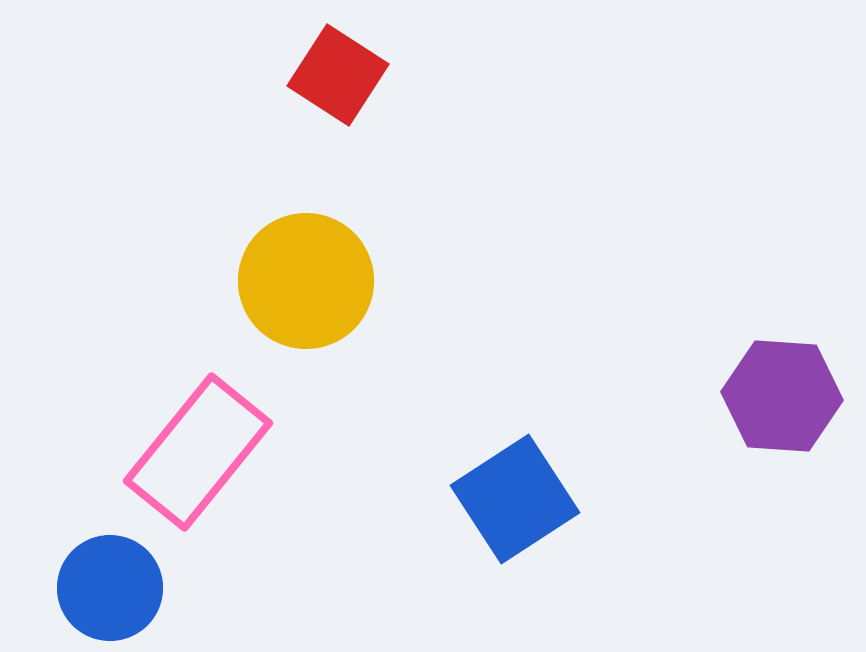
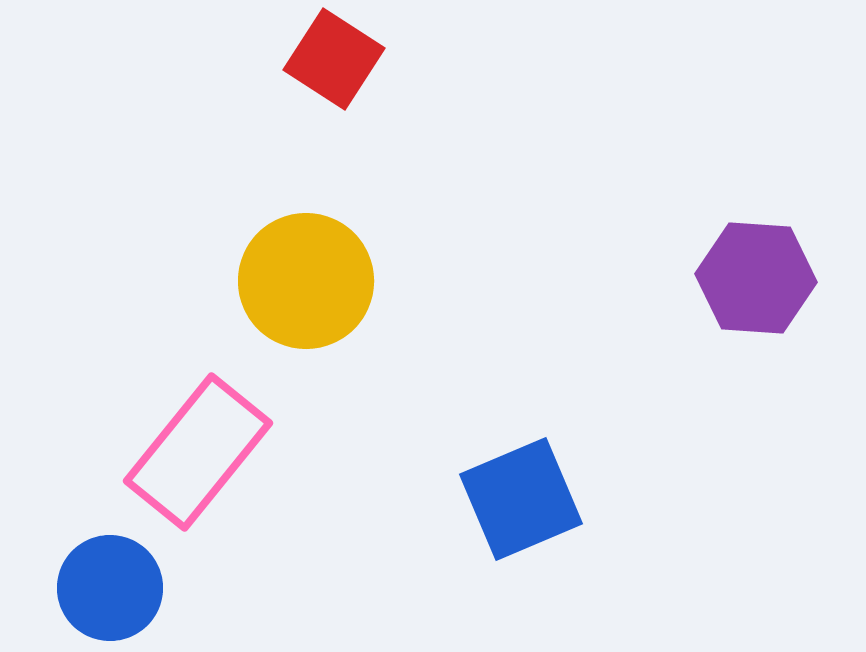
red square: moved 4 px left, 16 px up
purple hexagon: moved 26 px left, 118 px up
blue square: moved 6 px right; rotated 10 degrees clockwise
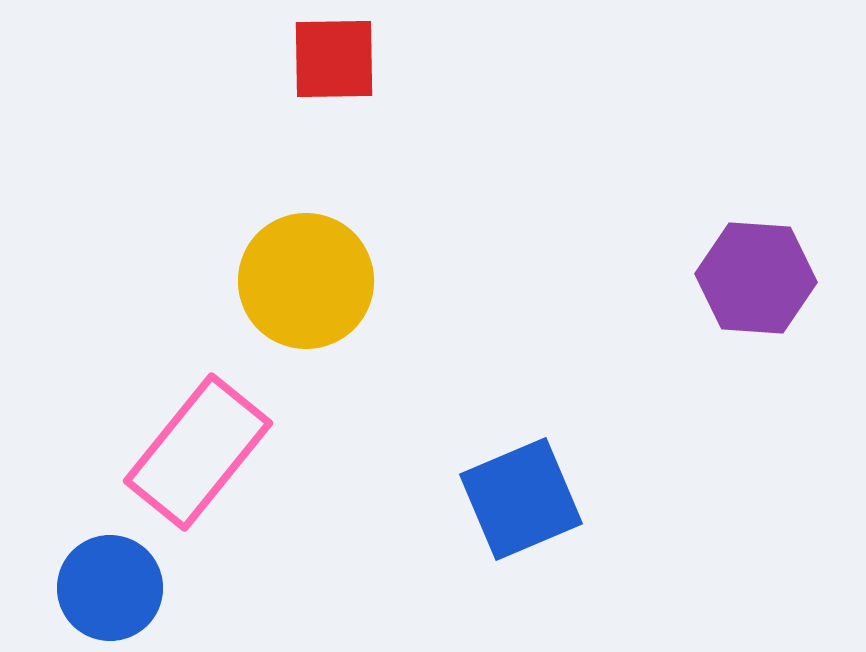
red square: rotated 34 degrees counterclockwise
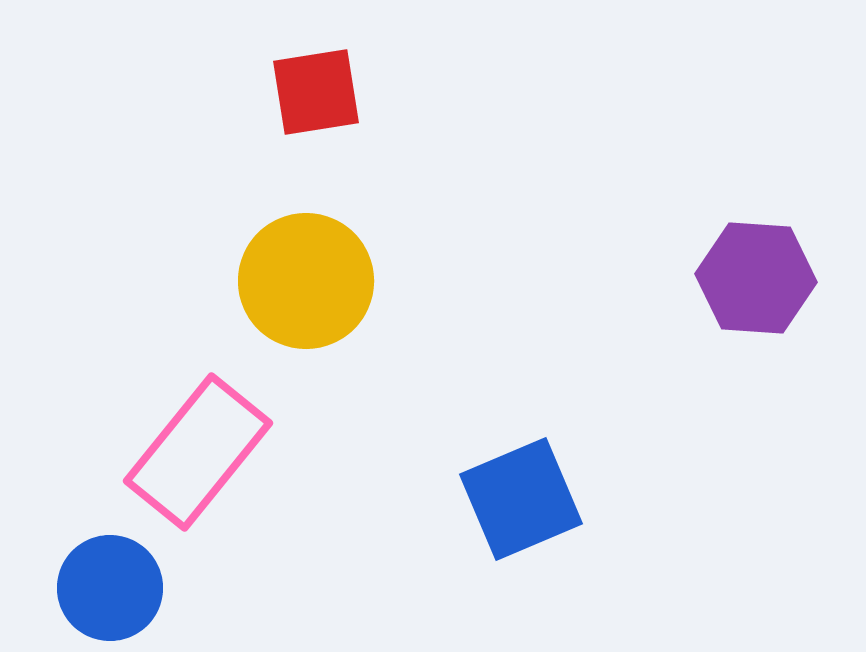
red square: moved 18 px left, 33 px down; rotated 8 degrees counterclockwise
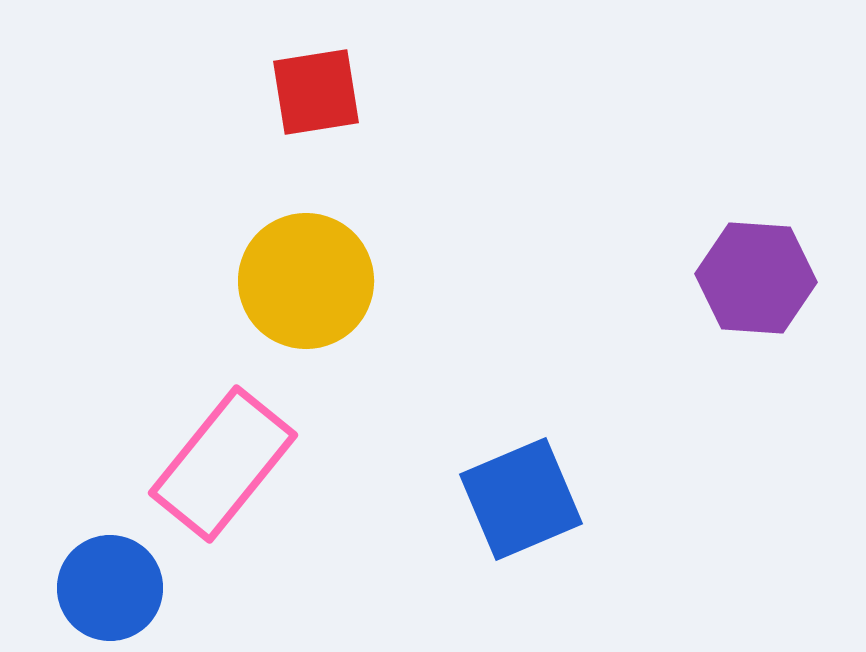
pink rectangle: moved 25 px right, 12 px down
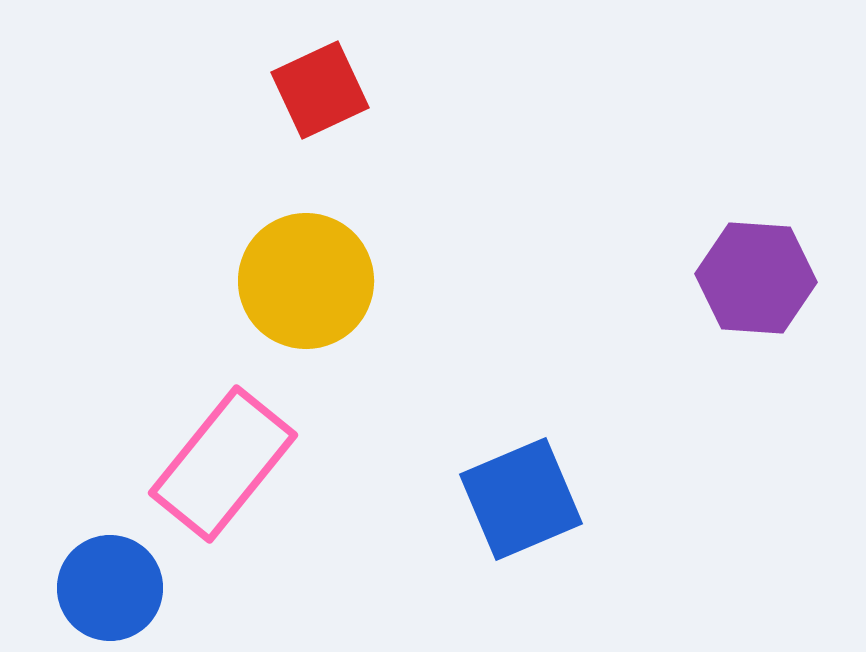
red square: moved 4 px right, 2 px up; rotated 16 degrees counterclockwise
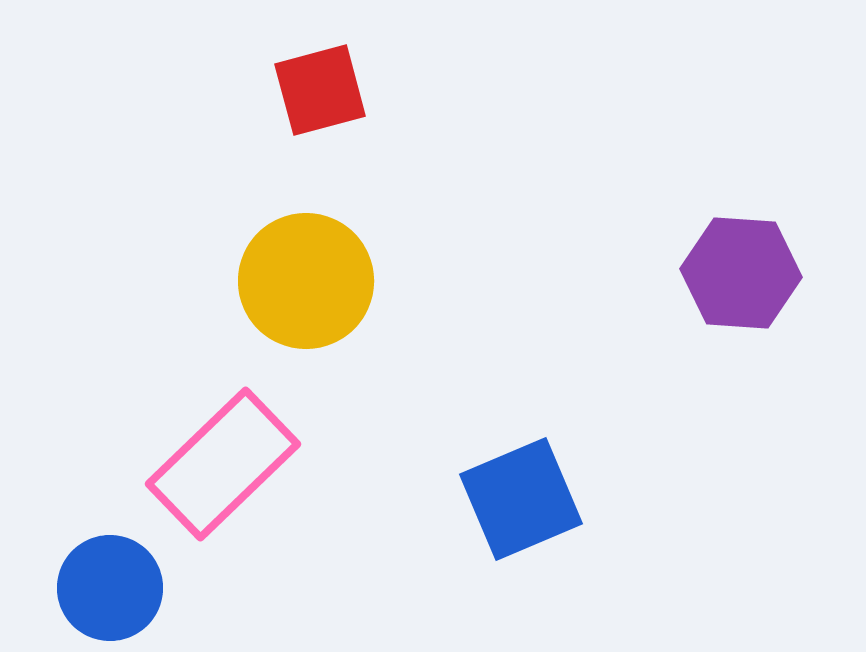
red square: rotated 10 degrees clockwise
purple hexagon: moved 15 px left, 5 px up
pink rectangle: rotated 7 degrees clockwise
